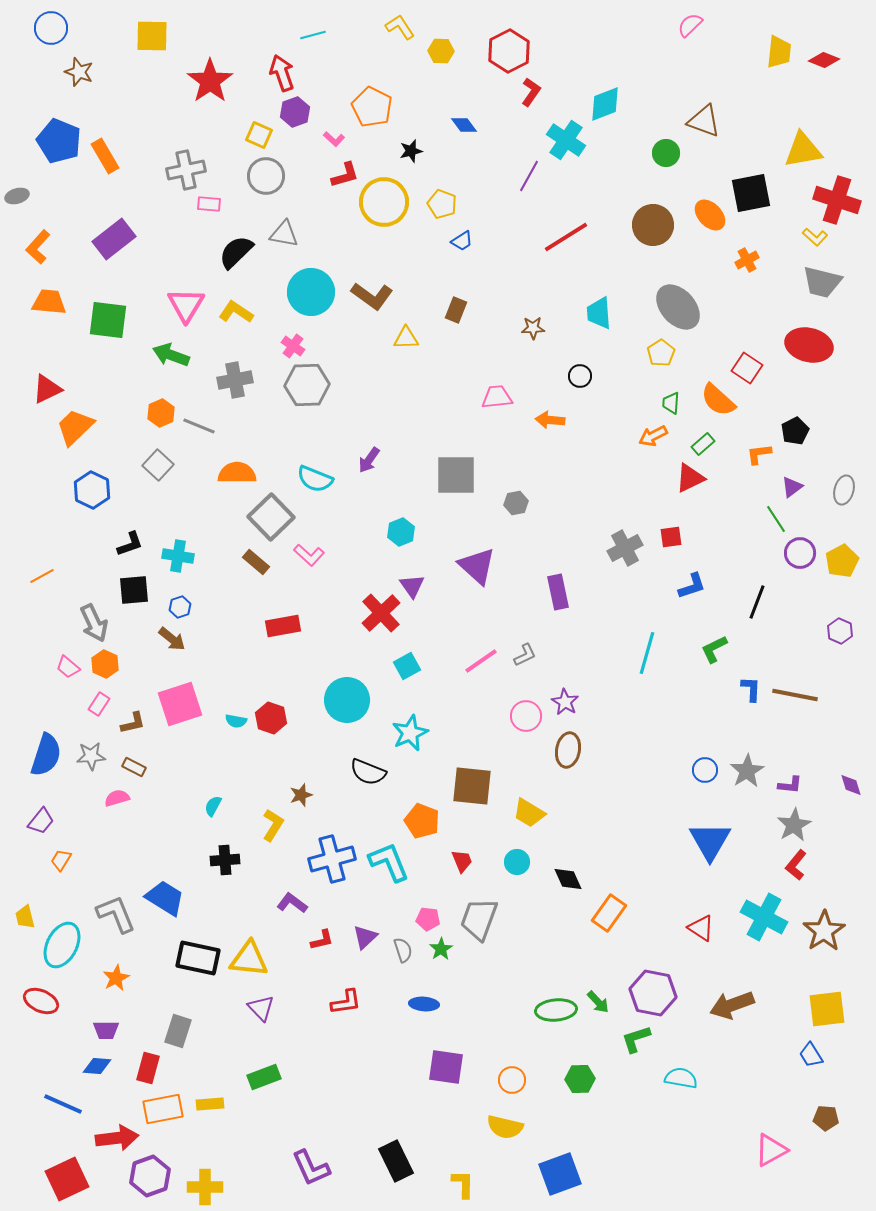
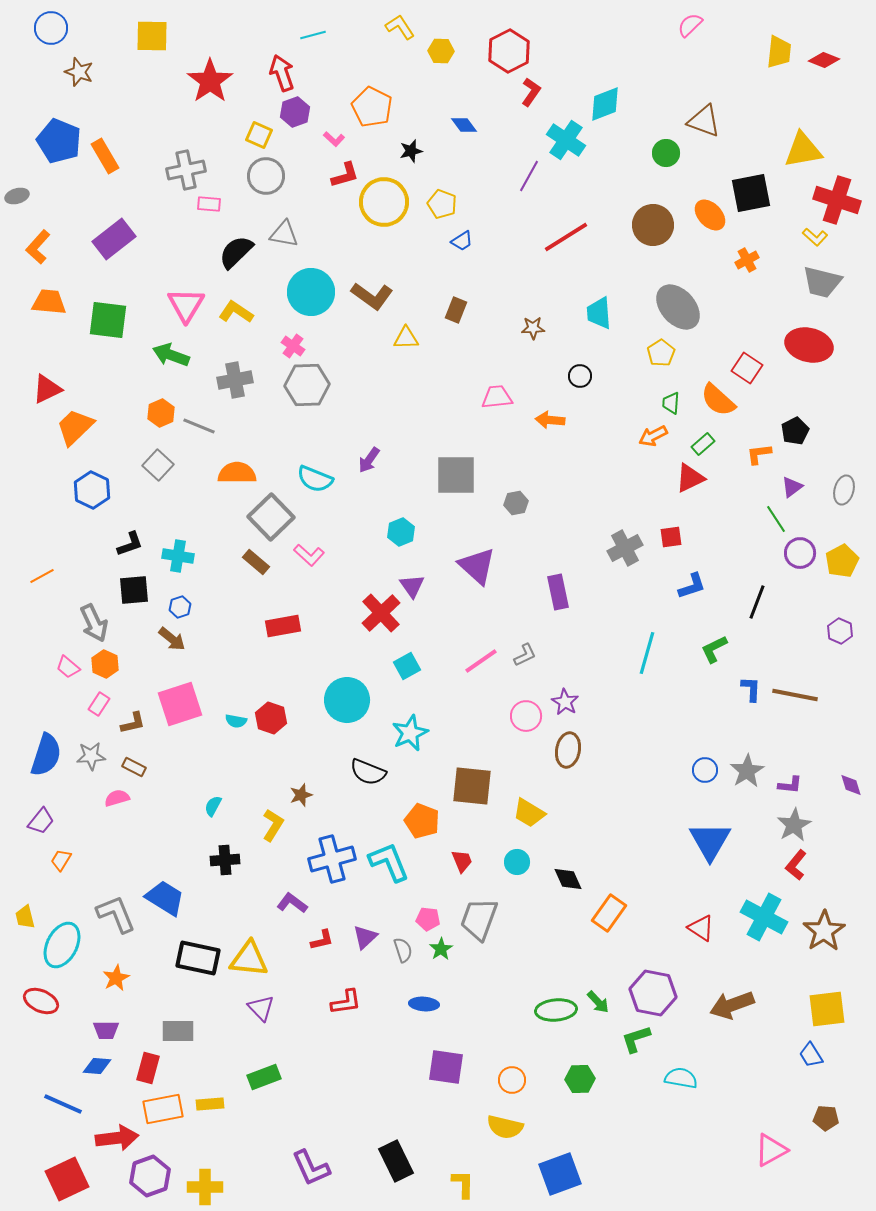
gray rectangle at (178, 1031): rotated 72 degrees clockwise
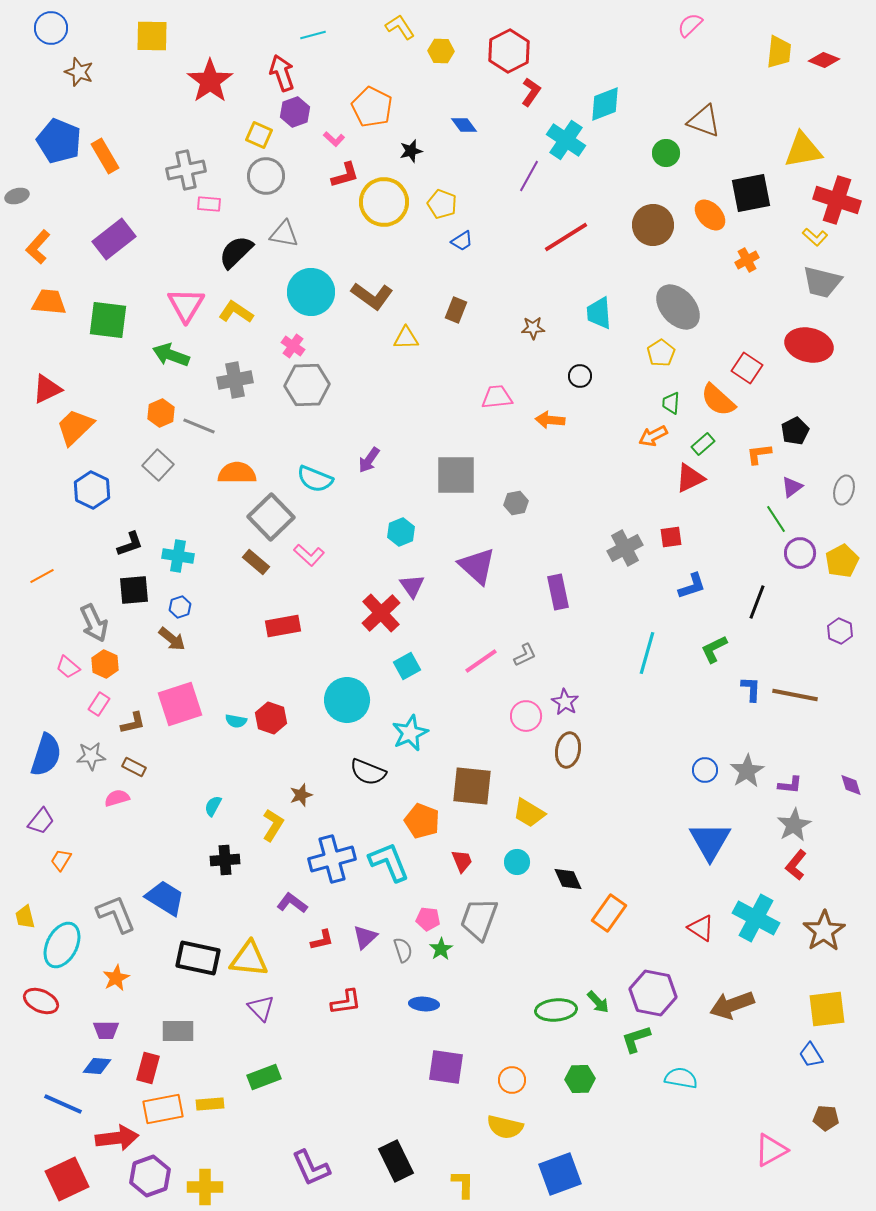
cyan cross at (764, 917): moved 8 px left, 1 px down
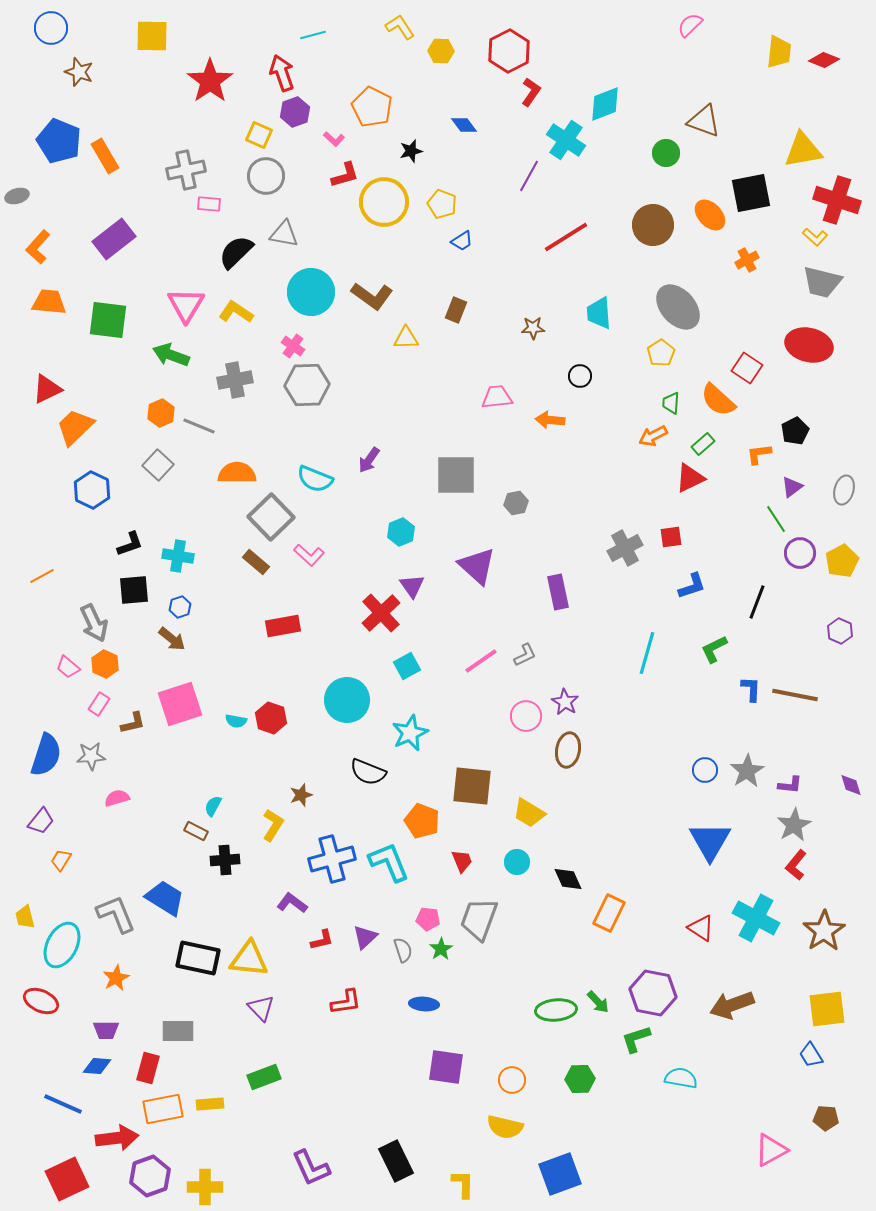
brown rectangle at (134, 767): moved 62 px right, 64 px down
orange rectangle at (609, 913): rotated 9 degrees counterclockwise
